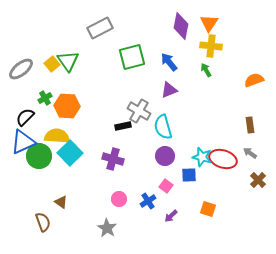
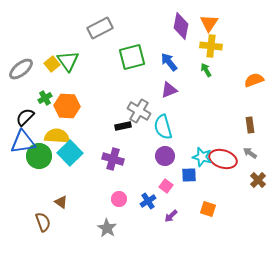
blue triangle: rotated 16 degrees clockwise
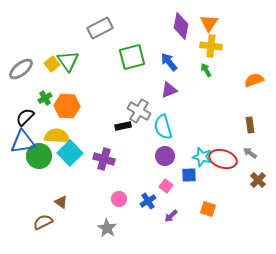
purple cross: moved 9 px left
brown semicircle: rotated 96 degrees counterclockwise
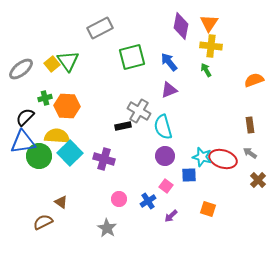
green cross: rotated 16 degrees clockwise
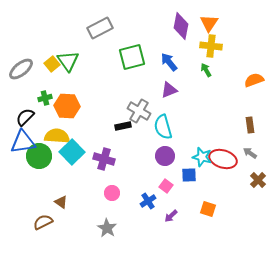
cyan square: moved 2 px right, 1 px up
pink circle: moved 7 px left, 6 px up
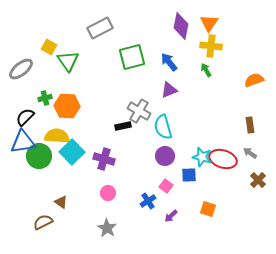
yellow square: moved 3 px left, 17 px up; rotated 21 degrees counterclockwise
pink circle: moved 4 px left
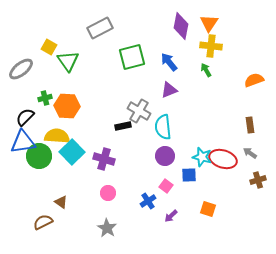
cyan semicircle: rotated 10 degrees clockwise
brown cross: rotated 28 degrees clockwise
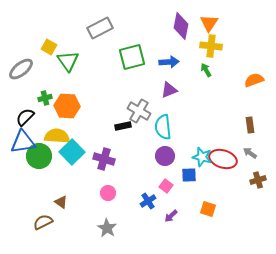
blue arrow: rotated 126 degrees clockwise
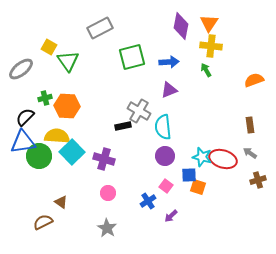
orange square: moved 10 px left, 22 px up
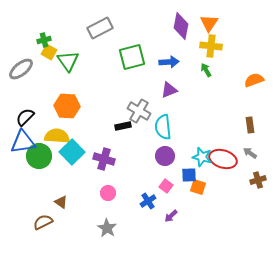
yellow square: moved 5 px down
green cross: moved 1 px left, 58 px up
